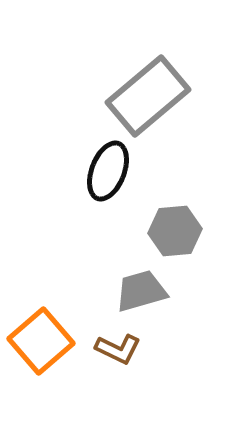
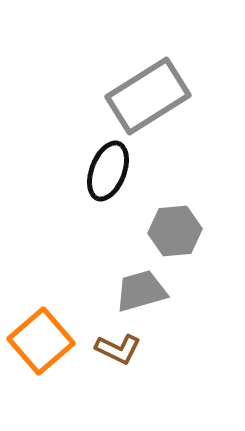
gray rectangle: rotated 8 degrees clockwise
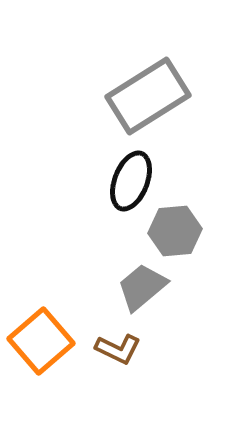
black ellipse: moved 23 px right, 10 px down
gray trapezoid: moved 1 px right, 4 px up; rotated 24 degrees counterclockwise
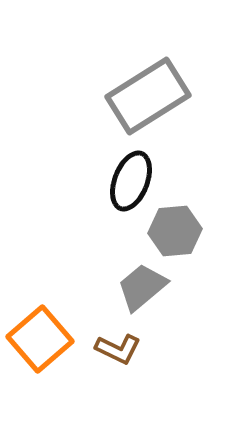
orange square: moved 1 px left, 2 px up
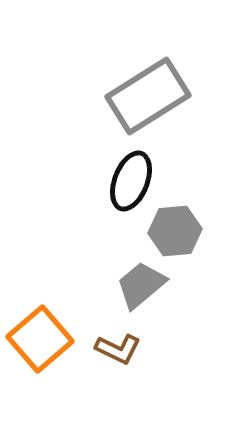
gray trapezoid: moved 1 px left, 2 px up
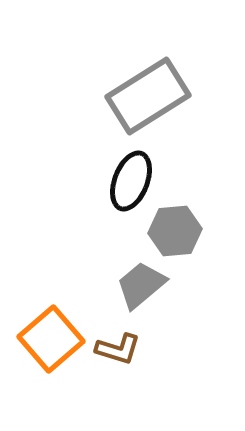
orange square: moved 11 px right
brown L-shape: rotated 9 degrees counterclockwise
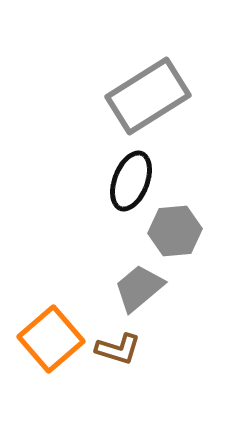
gray trapezoid: moved 2 px left, 3 px down
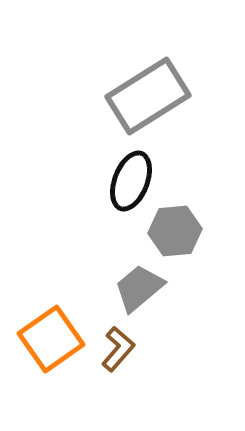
orange square: rotated 6 degrees clockwise
brown L-shape: rotated 66 degrees counterclockwise
